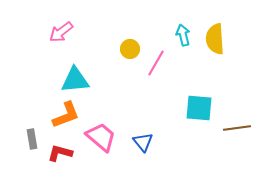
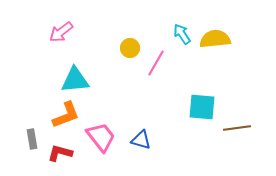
cyan arrow: moved 1 px left, 1 px up; rotated 20 degrees counterclockwise
yellow semicircle: rotated 88 degrees clockwise
yellow circle: moved 1 px up
cyan square: moved 3 px right, 1 px up
pink trapezoid: rotated 12 degrees clockwise
blue triangle: moved 2 px left, 2 px up; rotated 35 degrees counterclockwise
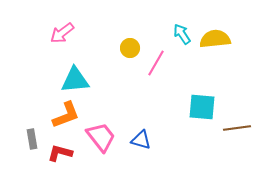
pink arrow: moved 1 px right, 1 px down
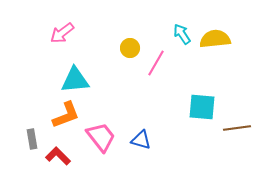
red L-shape: moved 2 px left, 3 px down; rotated 30 degrees clockwise
